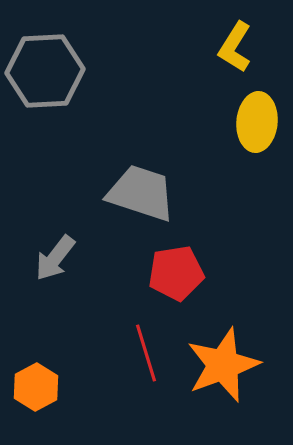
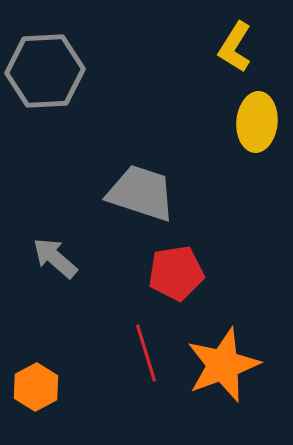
gray arrow: rotated 93 degrees clockwise
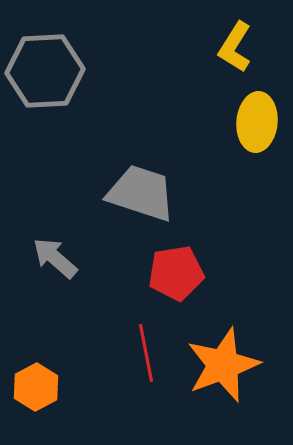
red line: rotated 6 degrees clockwise
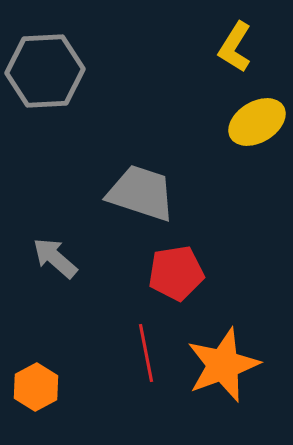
yellow ellipse: rotated 54 degrees clockwise
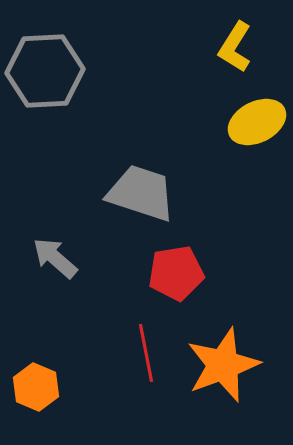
yellow ellipse: rotated 4 degrees clockwise
orange hexagon: rotated 9 degrees counterclockwise
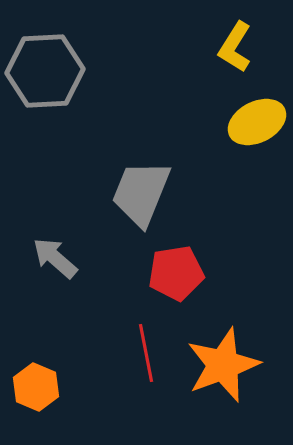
gray trapezoid: rotated 86 degrees counterclockwise
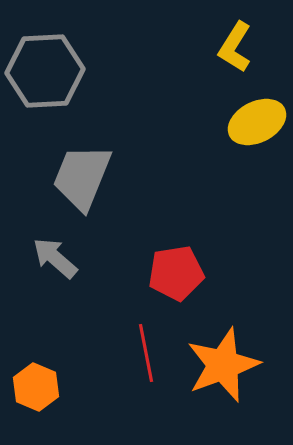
gray trapezoid: moved 59 px left, 16 px up
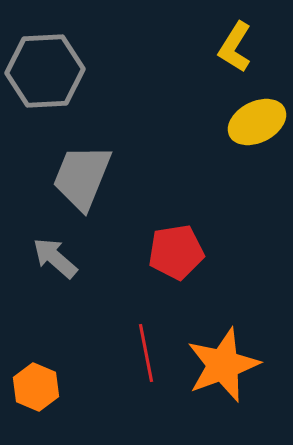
red pentagon: moved 21 px up
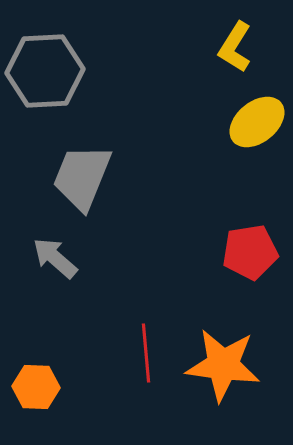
yellow ellipse: rotated 12 degrees counterclockwise
red pentagon: moved 74 px right
red line: rotated 6 degrees clockwise
orange star: rotated 28 degrees clockwise
orange hexagon: rotated 21 degrees counterclockwise
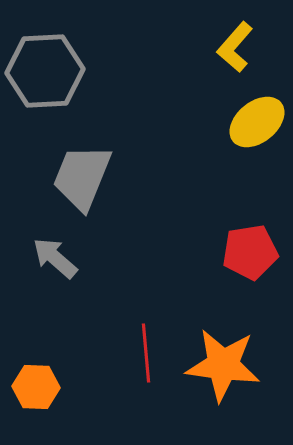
yellow L-shape: rotated 9 degrees clockwise
